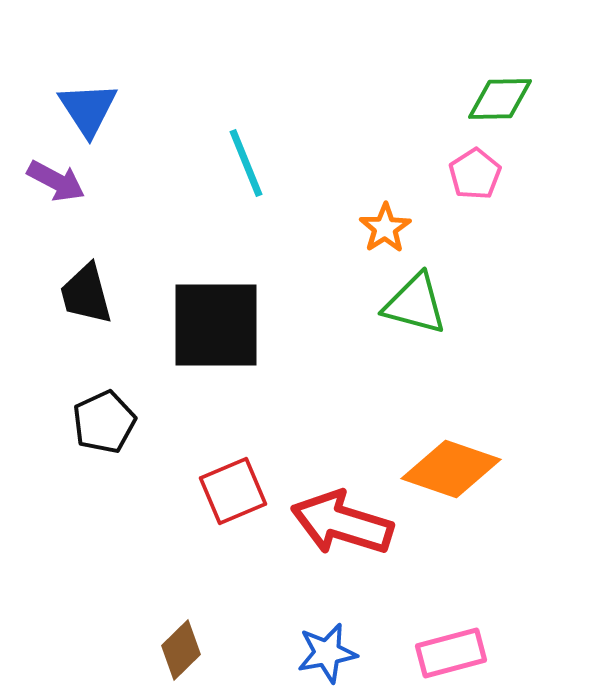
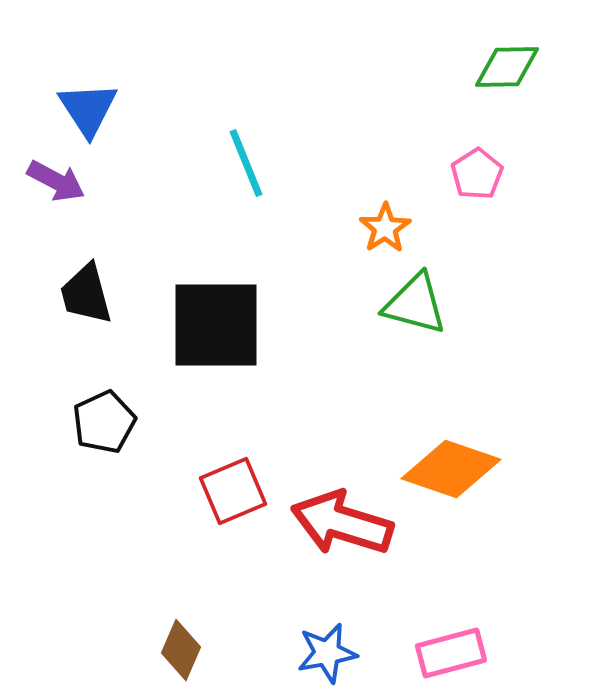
green diamond: moved 7 px right, 32 px up
pink pentagon: moved 2 px right
brown diamond: rotated 22 degrees counterclockwise
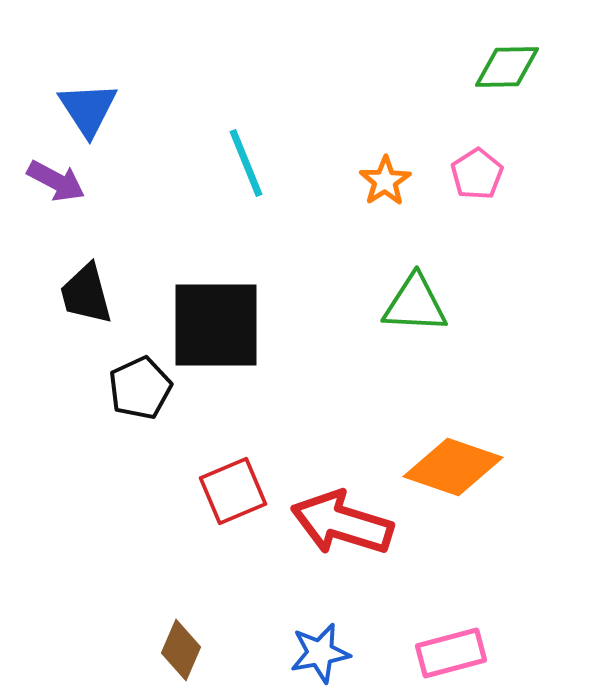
orange star: moved 47 px up
green triangle: rotated 12 degrees counterclockwise
black pentagon: moved 36 px right, 34 px up
orange diamond: moved 2 px right, 2 px up
blue star: moved 7 px left
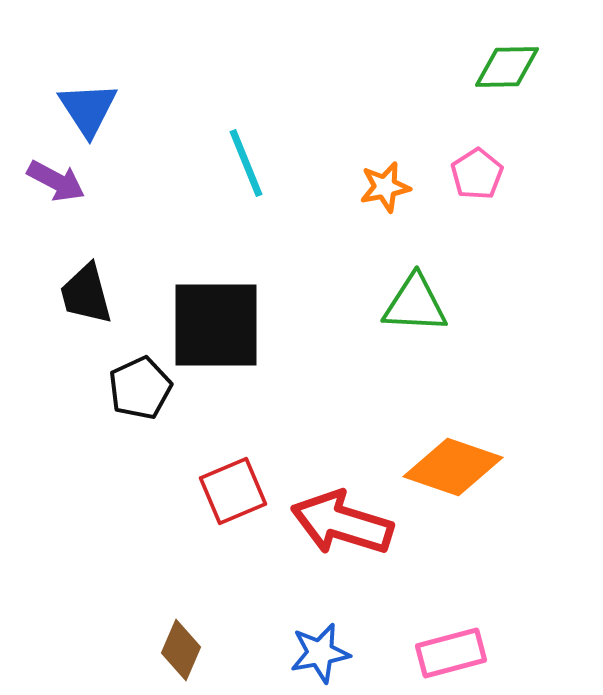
orange star: moved 6 px down; rotated 21 degrees clockwise
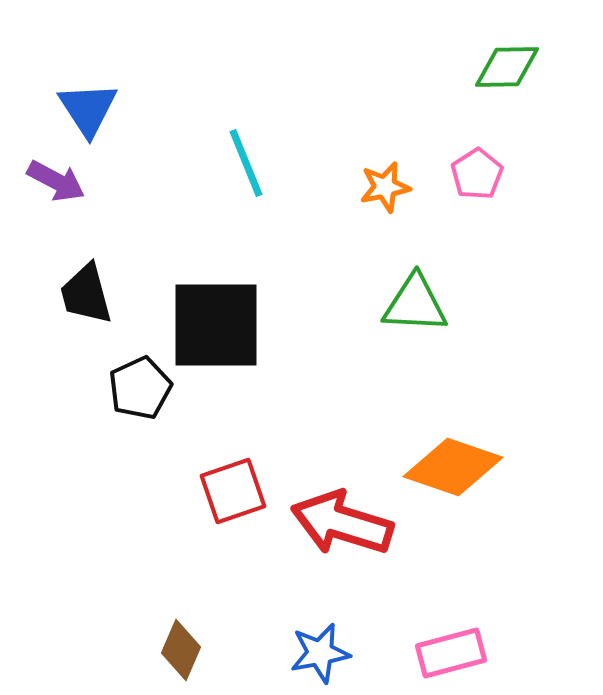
red square: rotated 4 degrees clockwise
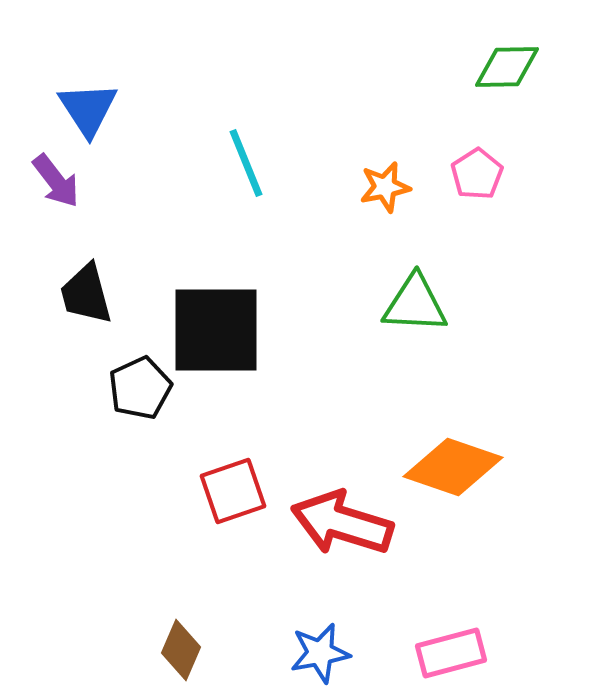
purple arrow: rotated 24 degrees clockwise
black square: moved 5 px down
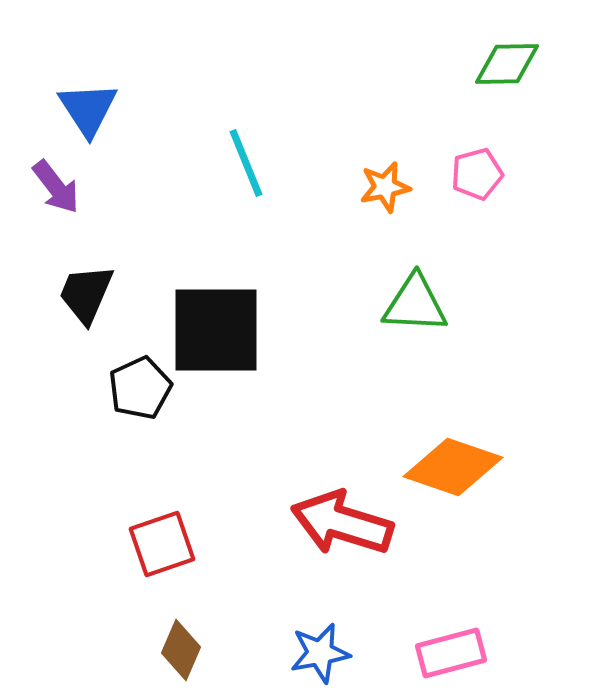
green diamond: moved 3 px up
pink pentagon: rotated 18 degrees clockwise
purple arrow: moved 6 px down
black trapezoid: rotated 38 degrees clockwise
red square: moved 71 px left, 53 px down
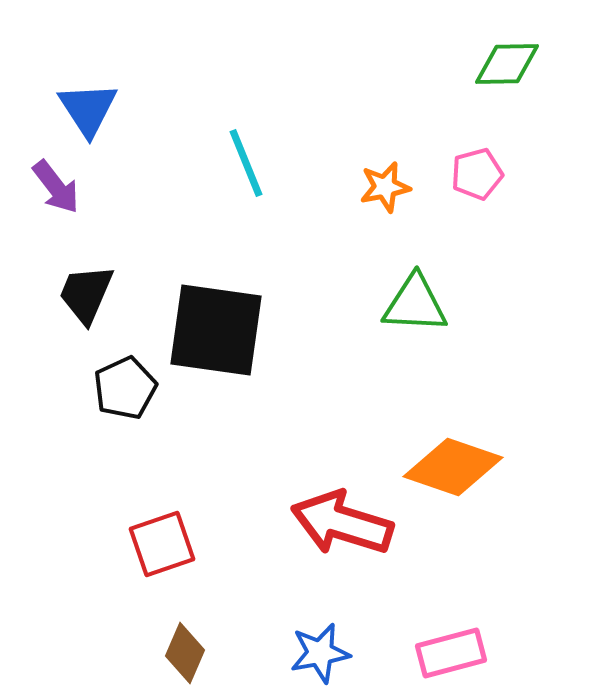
black square: rotated 8 degrees clockwise
black pentagon: moved 15 px left
brown diamond: moved 4 px right, 3 px down
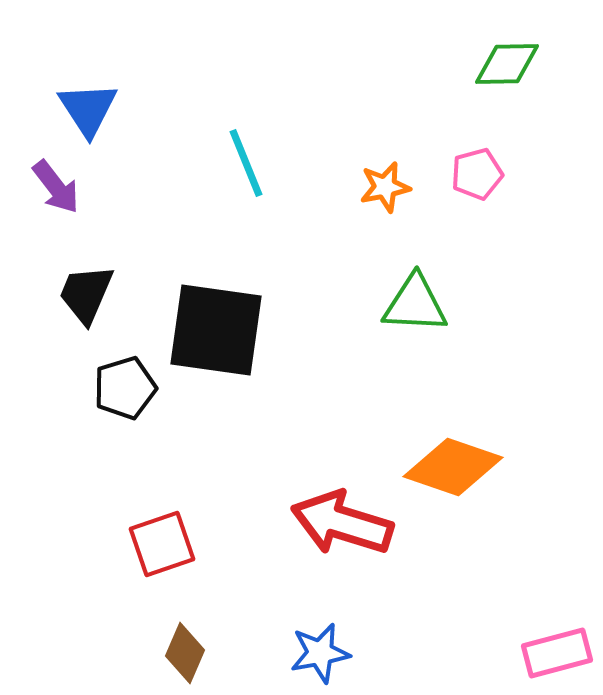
black pentagon: rotated 8 degrees clockwise
pink rectangle: moved 106 px right
